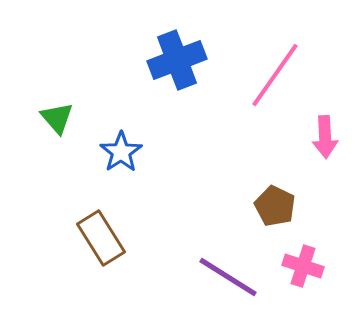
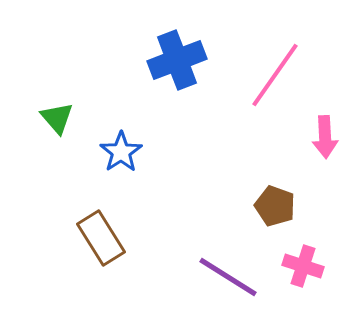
brown pentagon: rotated 6 degrees counterclockwise
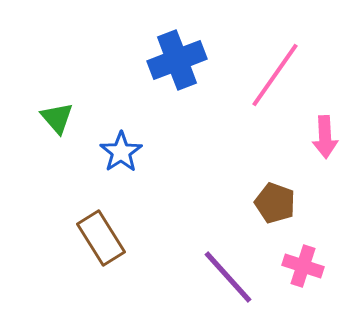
brown pentagon: moved 3 px up
purple line: rotated 16 degrees clockwise
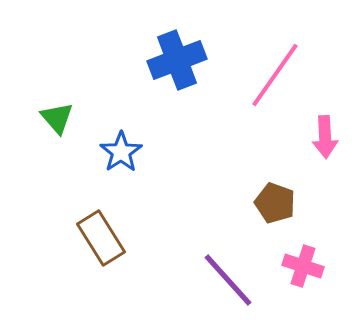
purple line: moved 3 px down
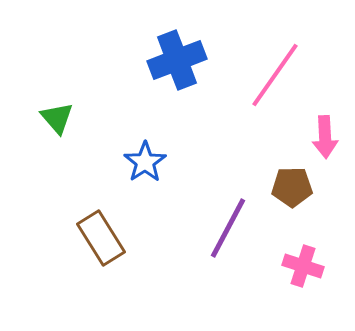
blue star: moved 24 px right, 10 px down
brown pentagon: moved 17 px right, 16 px up; rotated 21 degrees counterclockwise
purple line: moved 52 px up; rotated 70 degrees clockwise
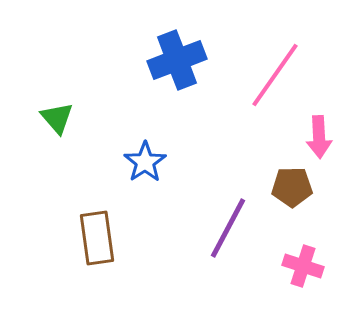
pink arrow: moved 6 px left
brown rectangle: moved 4 px left; rotated 24 degrees clockwise
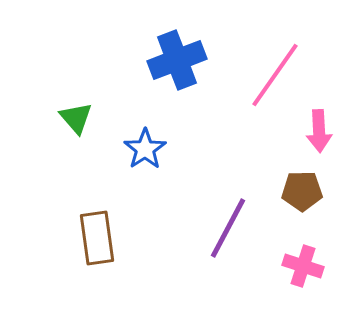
green triangle: moved 19 px right
pink arrow: moved 6 px up
blue star: moved 13 px up
brown pentagon: moved 10 px right, 4 px down
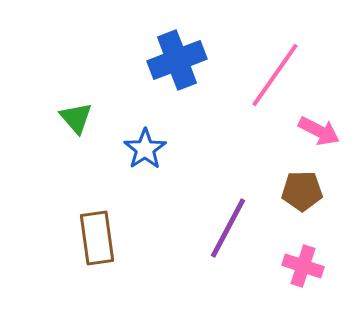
pink arrow: rotated 60 degrees counterclockwise
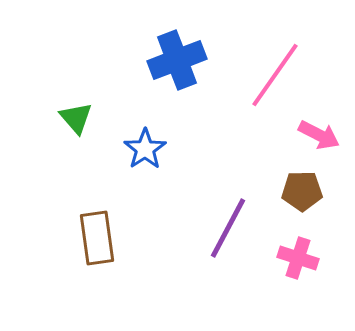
pink arrow: moved 4 px down
pink cross: moved 5 px left, 8 px up
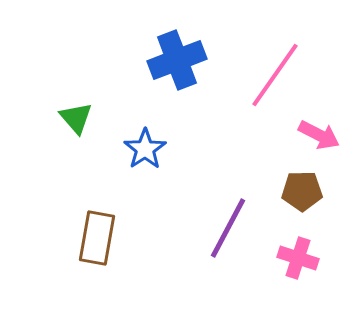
brown rectangle: rotated 18 degrees clockwise
